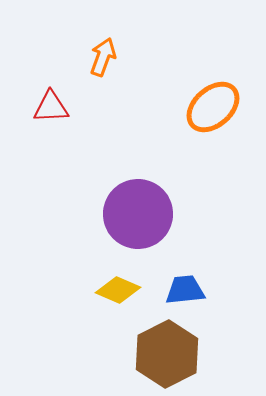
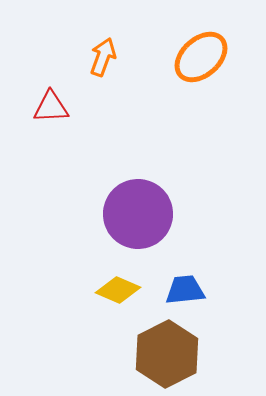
orange ellipse: moved 12 px left, 50 px up
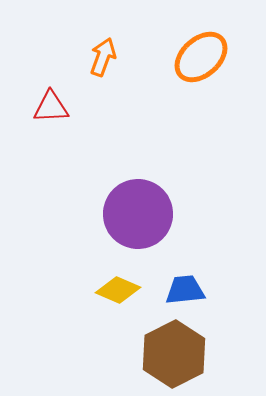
brown hexagon: moved 7 px right
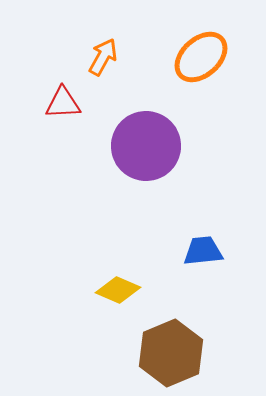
orange arrow: rotated 9 degrees clockwise
red triangle: moved 12 px right, 4 px up
purple circle: moved 8 px right, 68 px up
blue trapezoid: moved 18 px right, 39 px up
brown hexagon: moved 3 px left, 1 px up; rotated 4 degrees clockwise
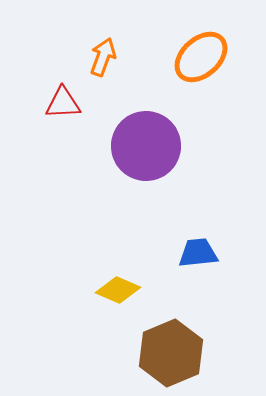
orange arrow: rotated 9 degrees counterclockwise
blue trapezoid: moved 5 px left, 2 px down
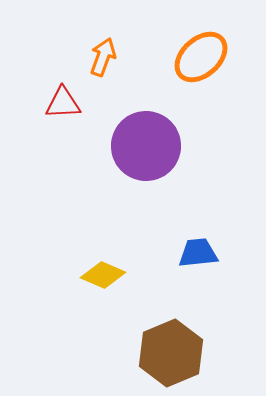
yellow diamond: moved 15 px left, 15 px up
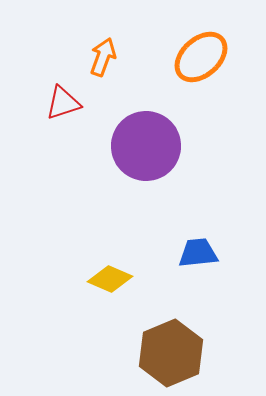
red triangle: rotated 15 degrees counterclockwise
yellow diamond: moved 7 px right, 4 px down
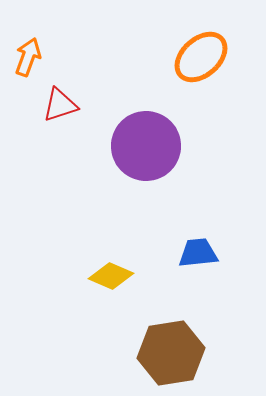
orange arrow: moved 75 px left
red triangle: moved 3 px left, 2 px down
yellow diamond: moved 1 px right, 3 px up
brown hexagon: rotated 14 degrees clockwise
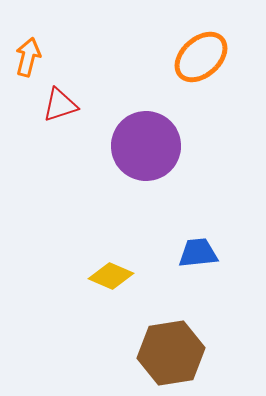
orange arrow: rotated 6 degrees counterclockwise
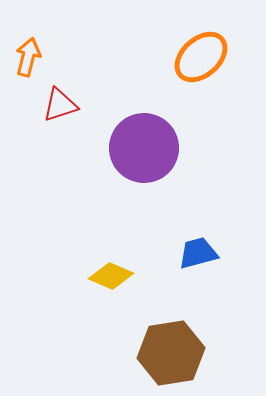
purple circle: moved 2 px left, 2 px down
blue trapezoid: rotated 9 degrees counterclockwise
